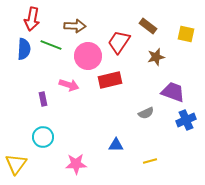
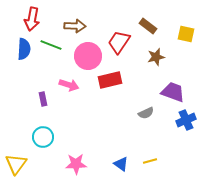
blue triangle: moved 5 px right, 19 px down; rotated 35 degrees clockwise
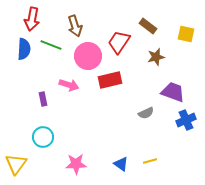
brown arrow: rotated 70 degrees clockwise
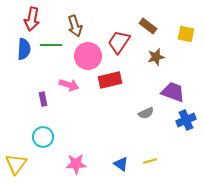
green line: rotated 20 degrees counterclockwise
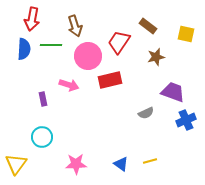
cyan circle: moved 1 px left
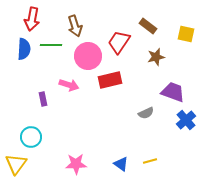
blue cross: rotated 18 degrees counterclockwise
cyan circle: moved 11 px left
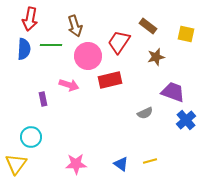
red arrow: moved 2 px left
gray semicircle: moved 1 px left
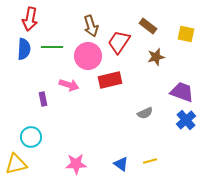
brown arrow: moved 16 px right
green line: moved 1 px right, 2 px down
purple trapezoid: moved 9 px right
yellow triangle: rotated 40 degrees clockwise
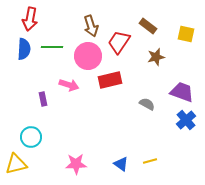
gray semicircle: moved 2 px right, 9 px up; rotated 126 degrees counterclockwise
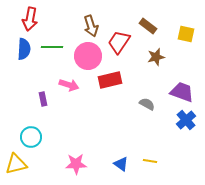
yellow line: rotated 24 degrees clockwise
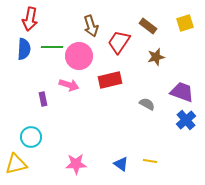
yellow square: moved 1 px left, 11 px up; rotated 30 degrees counterclockwise
pink circle: moved 9 px left
